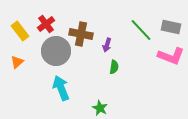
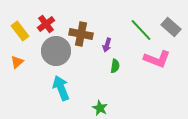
gray rectangle: rotated 30 degrees clockwise
pink L-shape: moved 14 px left, 3 px down
green semicircle: moved 1 px right, 1 px up
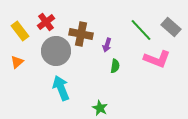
red cross: moved 2 px up
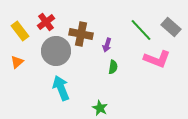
green semicircle: moved 2 px left, 1 px down
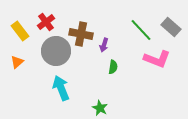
purple arrow: moved 3 px left
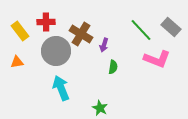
red cross: rotated 36 degrees clockwise
brown cross: rotated 20 degrees clockwise
orange triangle: rotated 32 degrees clockwise
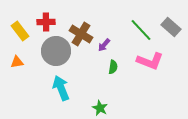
purple arrow: rotated 24 degrees clockwise
pink L-shape: moved 7 px left, 2 px down
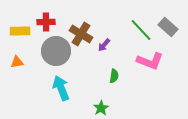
gray rectangle: moved 3 px left
yellow rectangle: rotated 54 degrees counterclockwise
green semicircle: moved 1 px right, 9 px down
green star: moved 1 px right; rotated 14 degrees clockwise
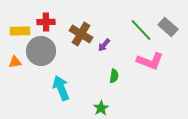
gray circle: moved 15 px left
orange triangle: moved 2 px left
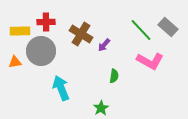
pink L-shape: rotated 8 degrees clockwise
